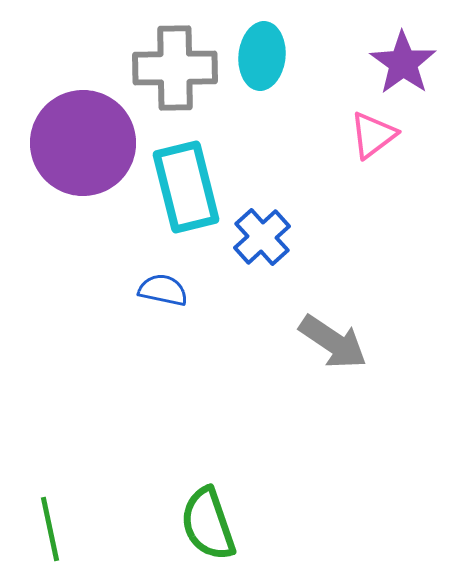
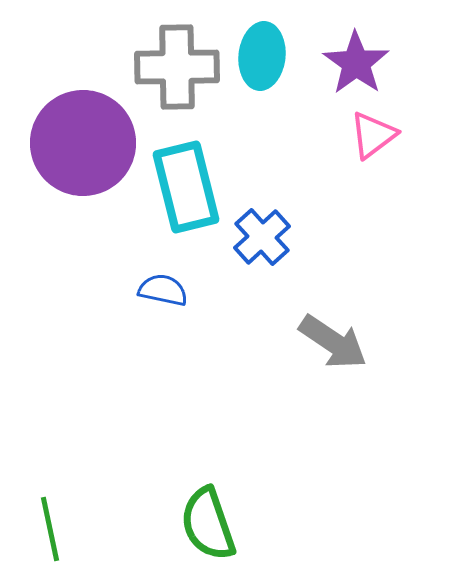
purple star: moved 47 px left
gray cross: moved 2 px right, 1 px up
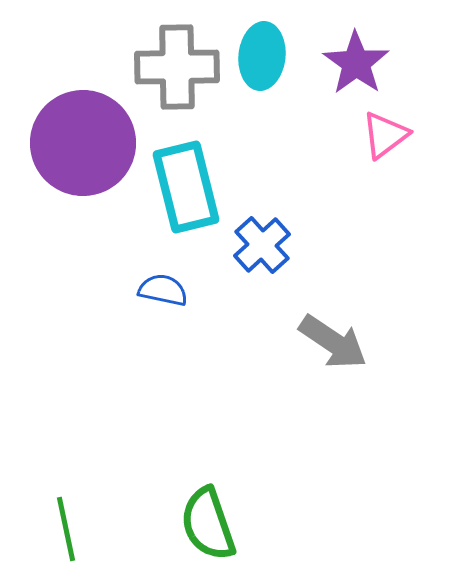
pink triangle: moved 12 px right
blue cross: moved 8 px down
green line: moved 16 px right
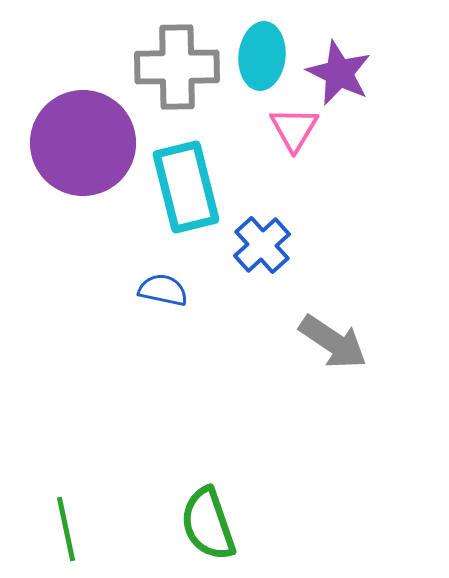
purple star: moved 17 px left, 10 px down; rotated 10 degrees counterclockwise
pink triangle: moved 91 px left, 6 px up; rotated 22 degrees counterclockwise
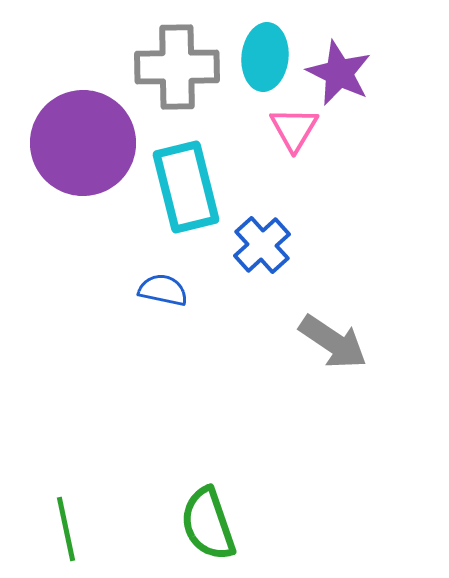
cyan ellipse: moved 3 px right, 1 px down
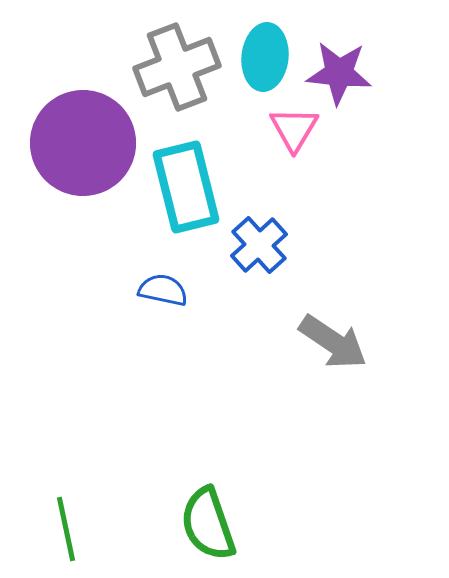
gray cross: rotated 20 degrees counterclockwise
purple star: rotated 20 degrees counterclockwise
blue cross: moved 3 px left
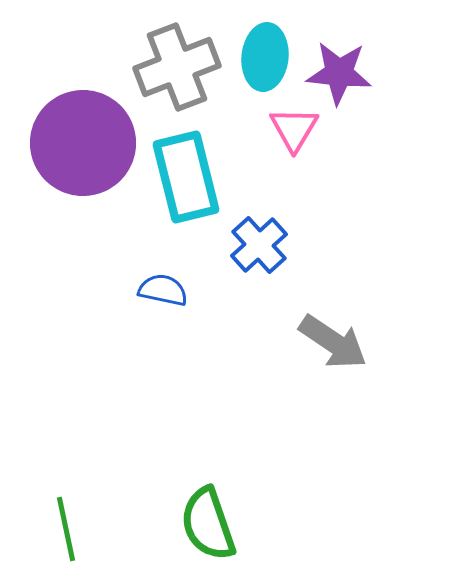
cyan rectangle: moved 10 px up
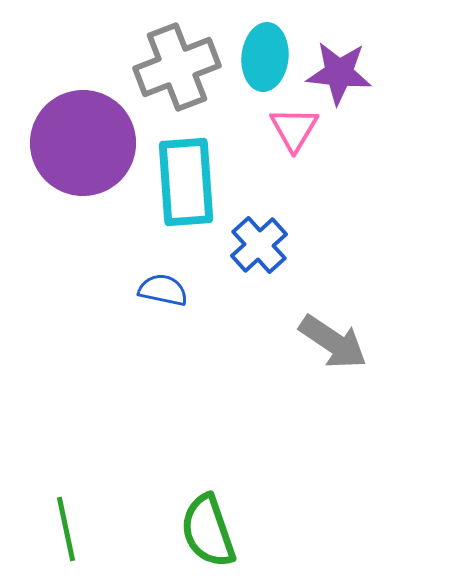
cyan rectangle: moved 5 px down; rotated 10 degrees clockwise
green semicircle: moved 7 px down
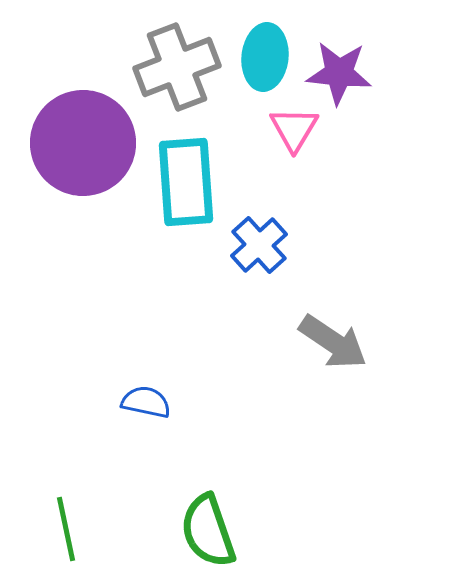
blue semicircle: moved 17 px left, 112 px down
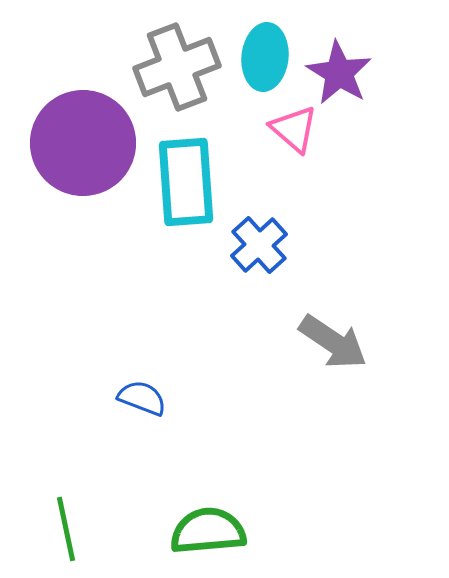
purple star: rotated 26 degrees clockwise
pink triangle: rotated 20 degrees counterclockwise
blue semicircle: moved 4 px left, 4 px up; rotated 9 degrees clockwise
green semicircle: rotated 104 degrees clockwise
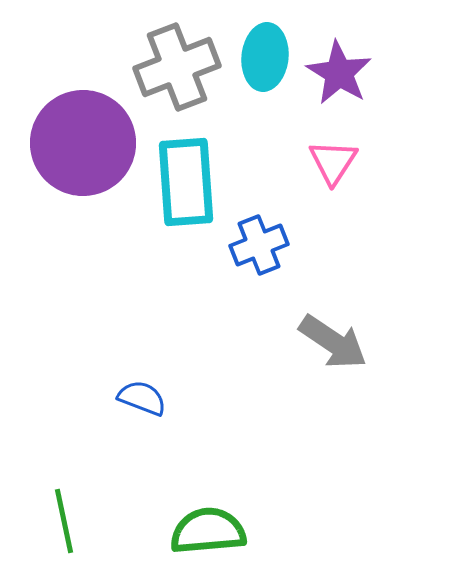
pink triangle: moved 39 px right, 33 px down; rotated 22 degrees clockwise
blue cross: rotated 20 degrees clockwise
green line: moved 2 px left, 8 px up
